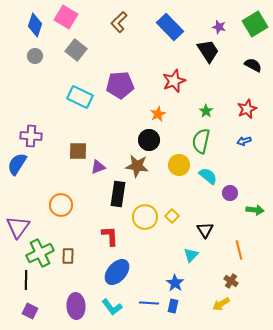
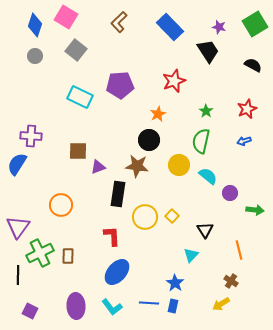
red L-shape at (110, 236): moved 2 px right
black line at (26, 280): moved 8 px left, 5 px up
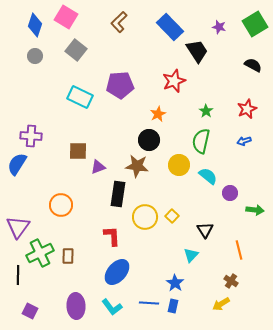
black trapezoid at (208, 51): moved 11 px left
